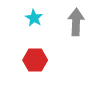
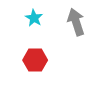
gray arrow: rotated 20 degrees counterclockwise
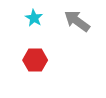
gray arrow: moved 1 px right, 1 px up; rotated 36 degrees counterclockwise
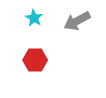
gray arrow: rotated 64 degrees counterclockwise
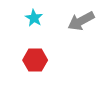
gray arrow: moved 4 px right
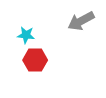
cyan star: moved 8 px left, 17 px down; rotated 24 degrees counterclockwise
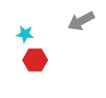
cyan star: moved 1 px left, 1 px up
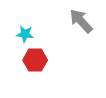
gray arrow: rotated 76 degrees clockwise
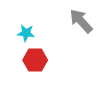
cyan star: moved 1 px right, 1 px up
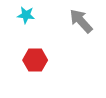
cyan star: moved 18 px up
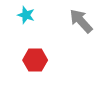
cyan star: rotated 12 degrees clockwise
